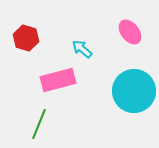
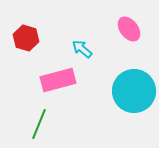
pink ellipse: moved 1 px left, 3 px up
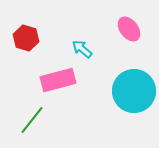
green line: moved 7 px left, 4 px up; rotated 16 degrees clockwise
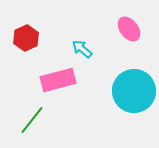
red hexagon: rotated 20 degrees clockwise
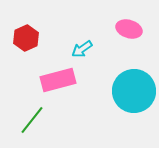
pink ellipse: rotated 35 degrees counterclockwise
cyan arrow: rotated 75 degrees counterclockwise
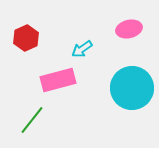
pink ellipse: rotated 30 degrees counterclockwise
cyan circle: moved 2 px left, 3 px up
